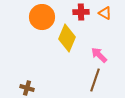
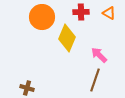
orange triangle: moved 4 px right
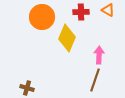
orange triangle: moved 1 px left, 3 px up
pink arrow: rotated 48 degrees clockwise
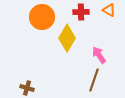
orange triangle: moved 1 px right
yellow diamond: rotated 8 degrees clockwise
pink arrow: rotated 36 degrees counterclockwise
brown line: moved 1 px left
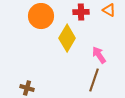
orange circle: moved 1 px left, 1 px up
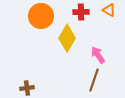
pink arrow: moved 1 px left
brown cross: rotated 24 degrees counterclockwise
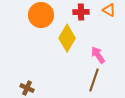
orange circle: moved 1 px up
brown cross: rotated 32 degrees clockwise
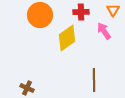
orange triangle: moved 4 px right; rotated 32 degrees clockwise
orange circle: moved 1 px left
yellow diamond: rotated 24 degrees clockwise
pink arrow: moved 6 px right, 24 px up
brown line: rotated 20 degrees counterclockwise
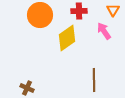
red cross: moved 2 px left, 1 px up
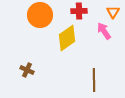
orange triangle: moved 2 px down
brown cross: moved 18 px up
